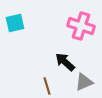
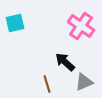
pink cross: rotated 16 degrees clockwise
brown line: moved 2 px up
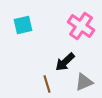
cyan square: moved 8 px right, 2 px down
black arrow: rotated 85 degrees counterclockwise
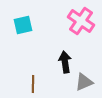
pink cross: moved 5 px up
black arrow: rotated 125 degrees clockwise
brown line: moved 14 px left; rotated 18 degrees clockwise
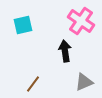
black arrow: moved 11 px up
brown line: rotated 36 degrees clockwise
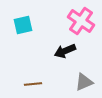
black arrow: rotated 105 degrees counterclockwise
brown line: rotated 48 degrees clockwise
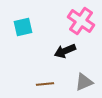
cyan square: moved 2 px down
brown line: moved 12 px right
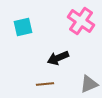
black arrow: moved 7 px left, 7 px down
gray triangle: moved 5 px right, 2 px down
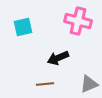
pink cross: moved 3 px left; rotated 20 degrees counterclockwise
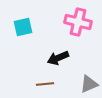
pink cross: moved 1 px down
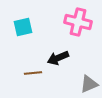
brown line: moved 12 px left, 11 px up
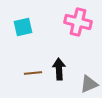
black arrow: moved 1 px right, 11 px down; rotated 110 degrees clockwise
